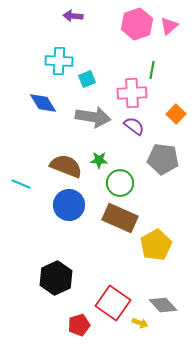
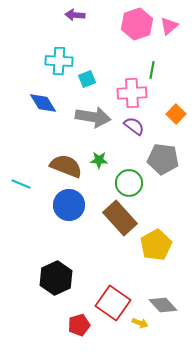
purple arrow: moved 2 px right, 1 px up
green circle: moved 9 px right
brown rectangle: rotated 24 degrees clockwise
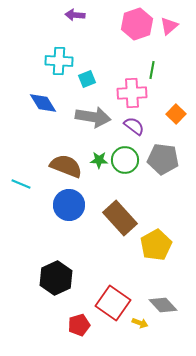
green circle: moved 4 px left, 23 px up
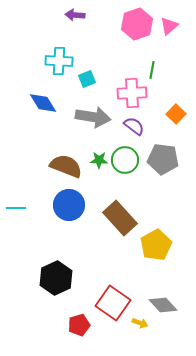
cyan line: moved 5 px left, 24 px down; rotated 24 degrees counterclockwise
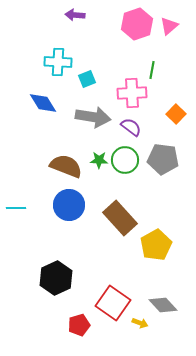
cyan cross: moved 1 px left, 1 px down
purple semicircle: moved 3 px left, 1 px down
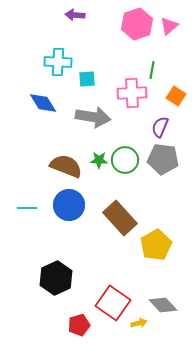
cyan square: rotated 18 degrees clockwise
orange square: moved 18 px up; rotated 12 degrees counterclockwise
purple semicircle: moved 29 px right; rotated 105 degrees counterclockwise
cyan line: moved 11 px right
yellow arrow: moved 1 px left; rotated 35 degrees counterclockwise
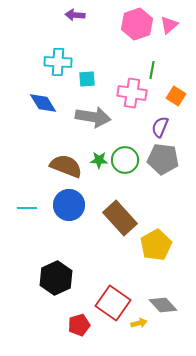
pink triangle: moved 1 px up
pink cross: rotated 12 degrees clockwise
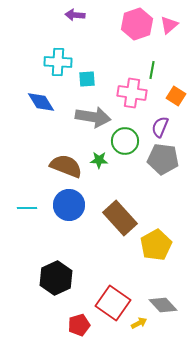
blue diamond: moved 2 px left, 1 px up
green circle: moved 19 px up
yellow arrow: rotated 14 degrees counterclockwise
